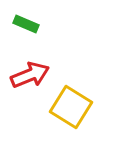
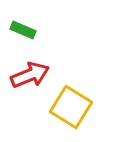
green rectangle: moved 3 px left, 6 px down
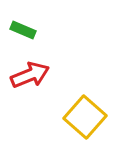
yellow square: moved 14 px right, 10 px down; rotated 9 degrees clockwise
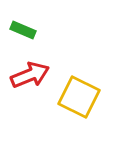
yellow square: moved 6 px left, 20 px up; rotated 15 degrees counterclockwise
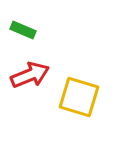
yellow square: rotated 9 degrees counterclockwise
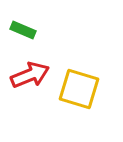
yellow square: moved 8 px up
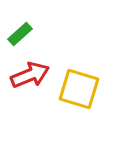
green rectangle: moved 3 px left, 4 px down; rotated 65 degrees counterclockwise
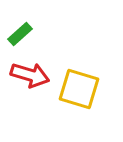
red arrow: rotated 39 degrees clockwise
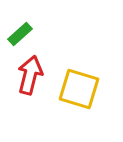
red arrow: rotated 93 degrees counterclockwise
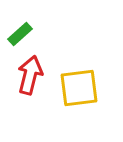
yellow square: moved 1 px up; rotated 24 degrees counterclockwise
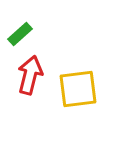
yellow square: moved 1 px left, 1 px down
